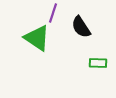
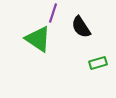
green triangle: moved 1 px right, 1 px down
green rectangle: rotated 18 degrees counterclockwise
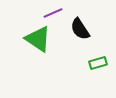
purple line: rotated 48 degrees clockwise
black semicircle: moved 1 px left, 2 px down
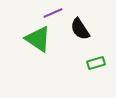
green rectangle: moved 2 px left
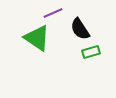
green triangle: moved 1 px left, 1 px up
green rectangle: moved 5 px left, 11 px up
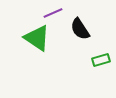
green rectangle: moved 10 px right, 8 px down
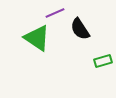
purple line: moved 2 px right
green rectangle: moved 2 px right, 1 px down
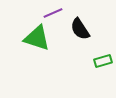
purple line: moved 2 px left
green triangle: rotated 16 degrees counterclockwise
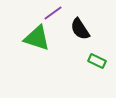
purple line: rotated 12 degrees counterclockwise
green rectangle: moved 6 px left; rotated 42 degrees clockwise
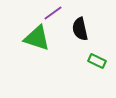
black semicircle: rotated 20 degrees clockwise
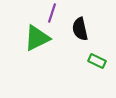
purple line: moved 1 px left; rotated 36 degrees counterclockwise
green triangle: rotated 44 degrees counterclockwise
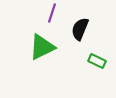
black semicircle: rotated 35 degrees clockwise
green triangle: moved 5 px right, 9 px down
